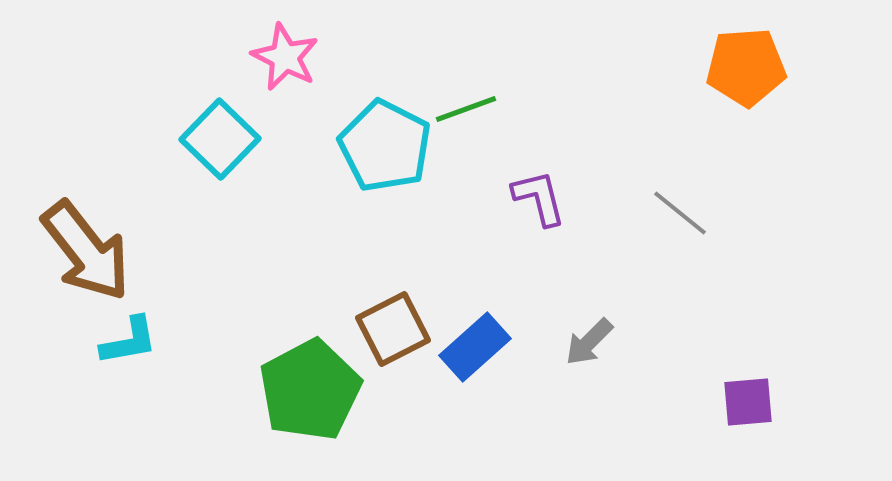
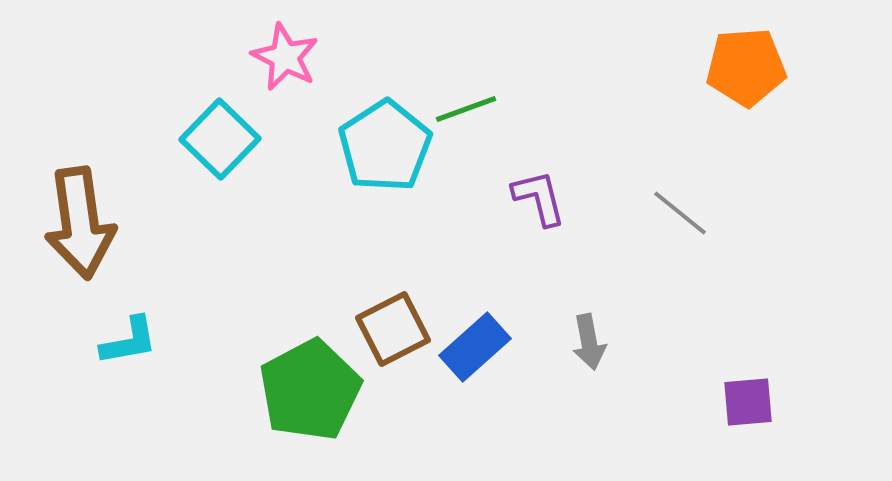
cyan pentagon: rotated 12 degrees clockwise
brown arrow: moved 6 px left, 28 px up; rotated 30 degrees clockwise
gray arrow: rotated 56 degrees counterclockwise
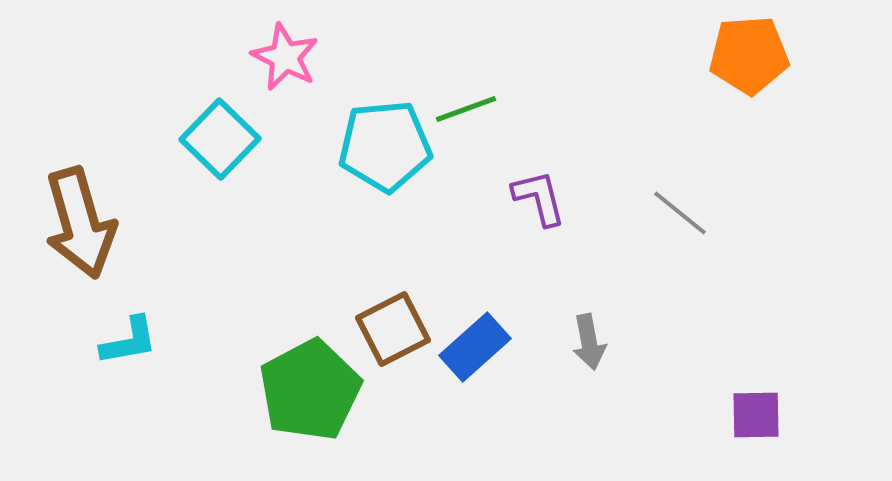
orange pentagon: moved 3 px right, 12 px up
cyan pentagon: rotated 28 degrees clockwise
brown arrow: rotated 8 degrees counterclockwise
purple square: moved 8 px right, 13 px down; rotated 4 degrees clockwise
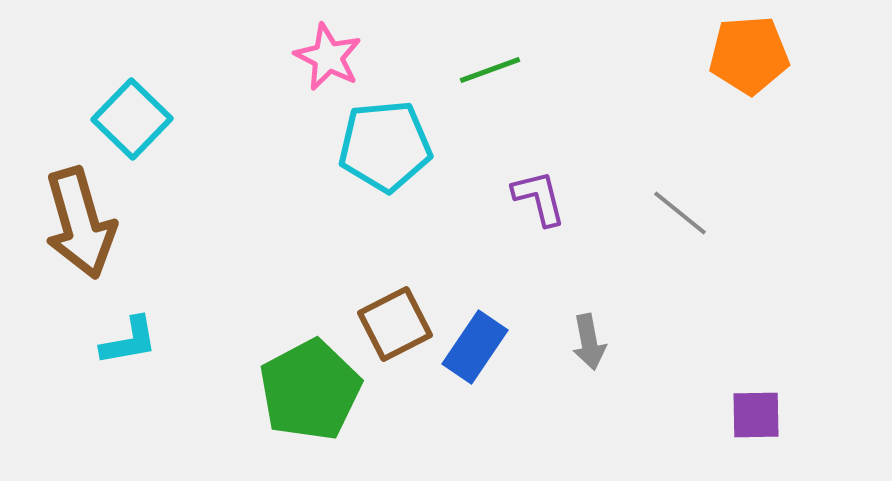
pink star: moved 43 px right
green line: moved 24 px right, 39 px up
cyan square: moved 88 px left, 20 px up
brown square: moved 2 px right, 5 px up
blue rectangle: rotated 14 degrees counterclockwise
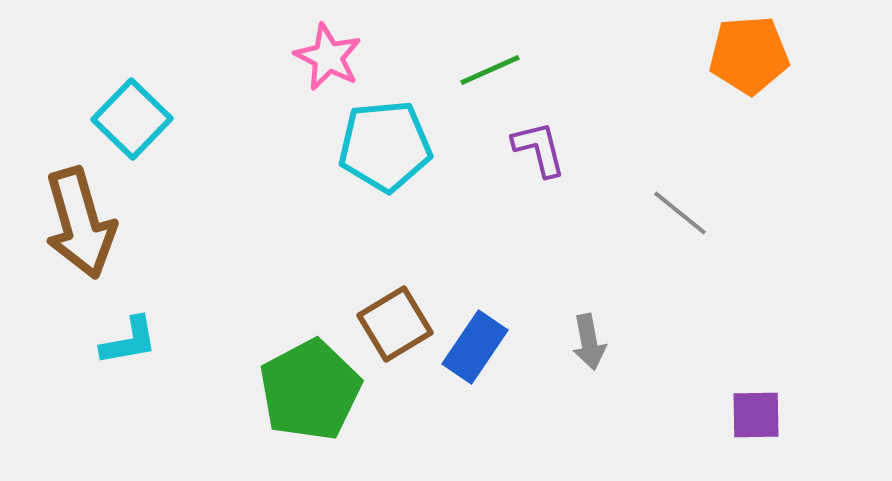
green line: rotated 4 degrees counterclockwise
purple L-shape: moved 49 px up
brown square: rotated 4 degrees counterclockwise
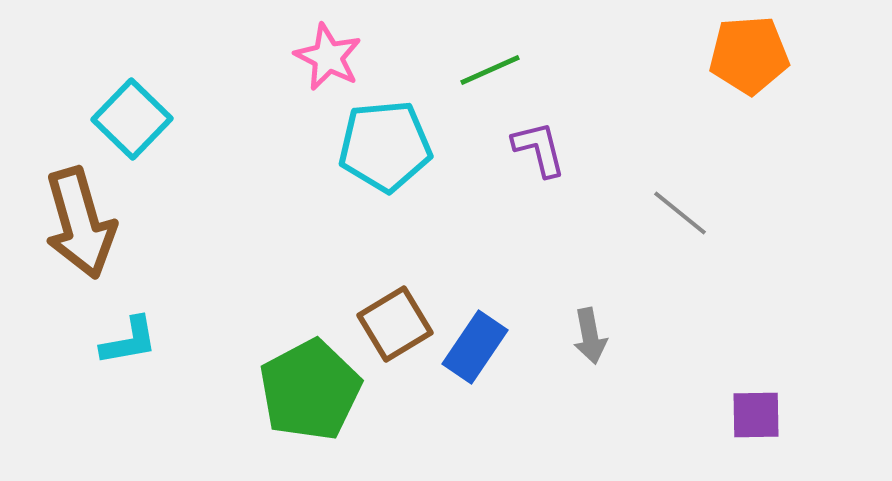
gray arrow: moved 1 px right, 6 px up
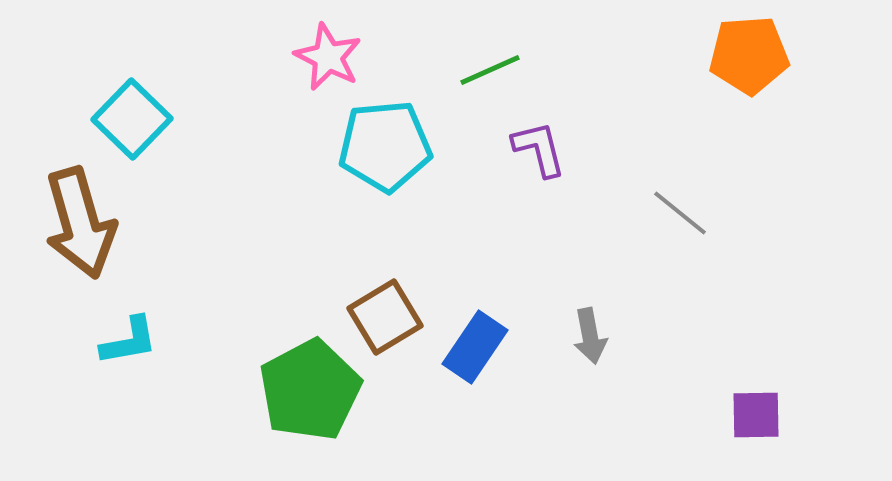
brown square: moved 10 px left, 7 px up
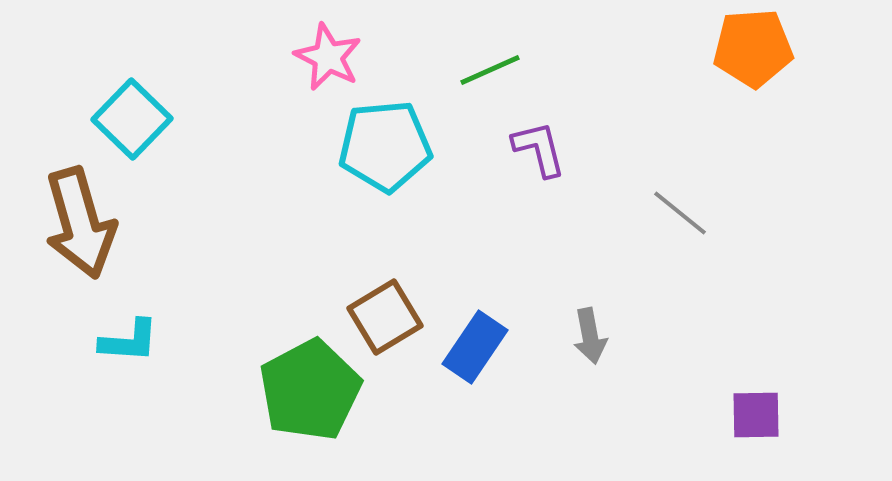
orange pentagon: moved 4 px right, 7 px up
cyan L-shape: rotated 14 degrees clockwise
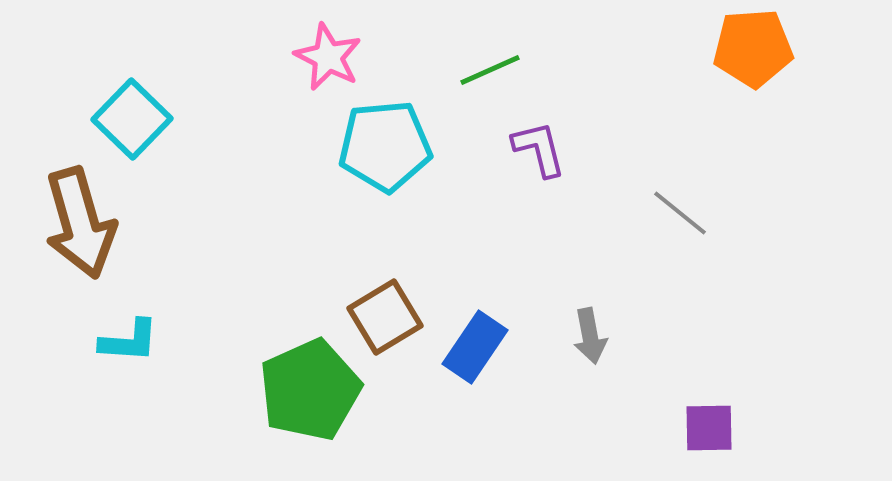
green pentagon: rotated 4 degrees clockwise
purple square: moved 47 px left, 13 px down
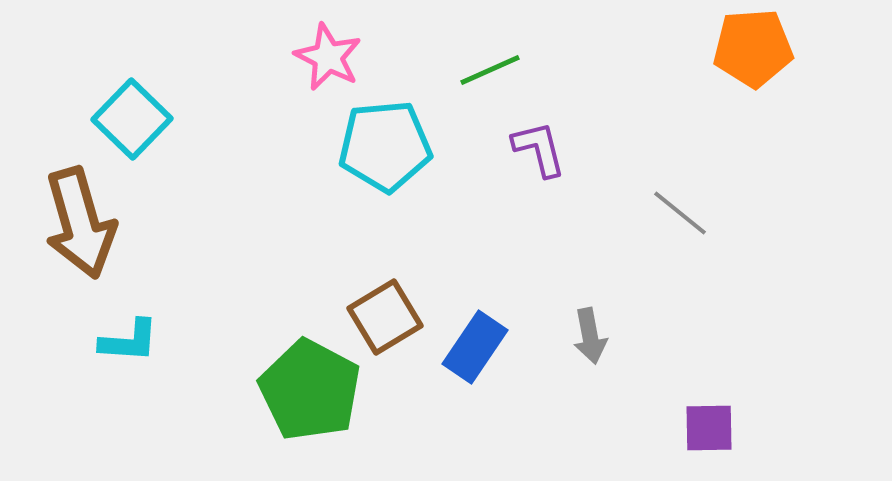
green pentagon: rotated 20 degrees counterclockwise
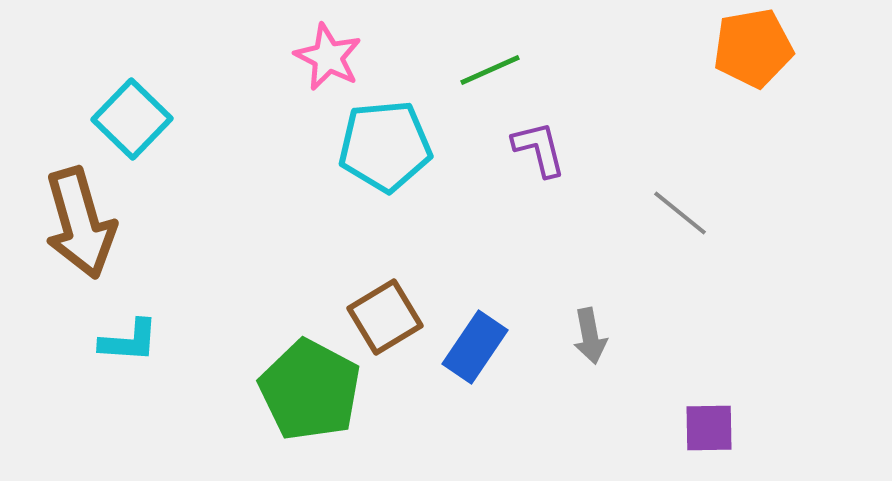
orange pentagon: rotated 6 degrees counterclockwise
